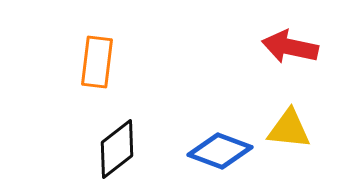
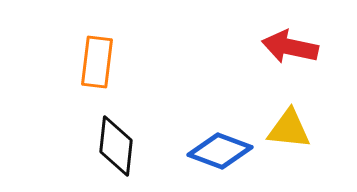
black diamond: moved 1 px left, 3 px up; rotated 46 degrees counterclockwise
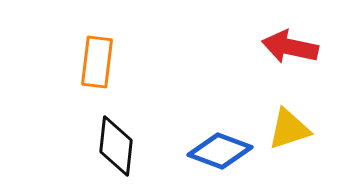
yellow triangle: rotated 24 degrees counterclockwise
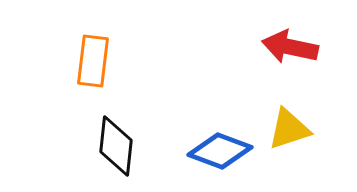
orange rectangle: moved 4 px left, 1 px up
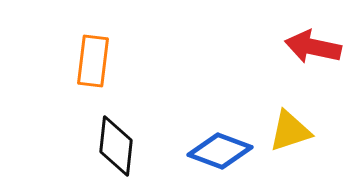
red arrow: moved 23 px right
yellow triangle: moved 1 px right, 2 px down
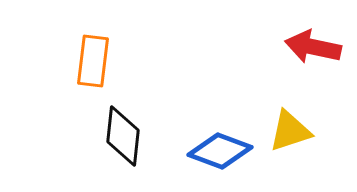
black diamond: moved 7 px right, 10 px up
